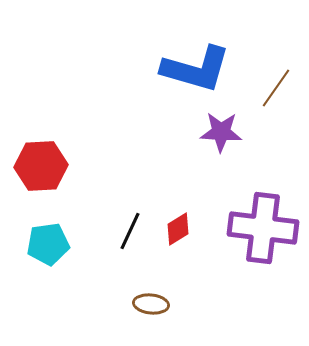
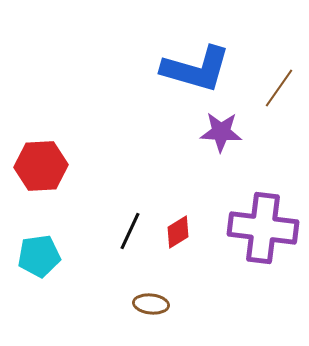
brown line: moved 3 px right
red diamond: moved 3 px down
cyan pentagon: moved 9 px left, 12 px down
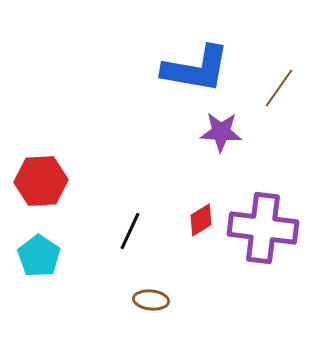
blue L-shape: rotated 6 degrees counterclockwise
red hexagon: moved 15 px down
red diamond: moved 23 px right, 12 px up
cyan pentagon: rotated 30 degrees counterclockwise
brown ellipse: moved 4 px up
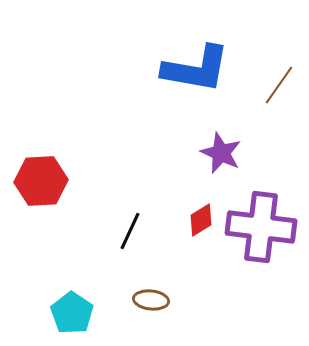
brown line: moved 3 px up
purple star: moved 21 px down; rotated 21 degrees clockwise
purple cross: moved 2 px left, 1 px up
cyan pentagon: moved 33 px right, 57 px down
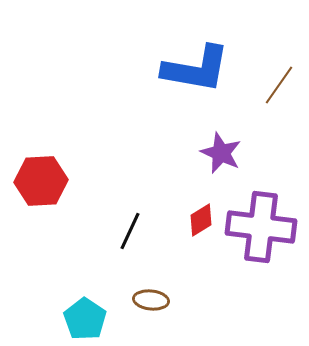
cyan pentagon: moved 13 px right, 6 px down
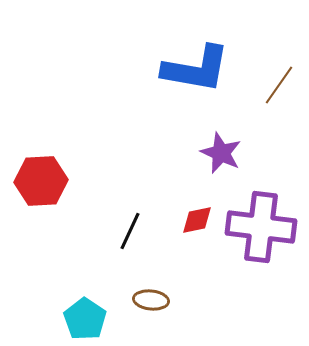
red diamond: moved 4 px left; rotated 20 degrees clockwise
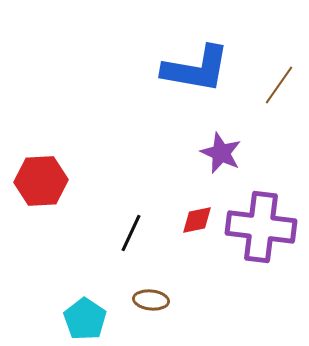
black line: moved 1 px right, 2 px down
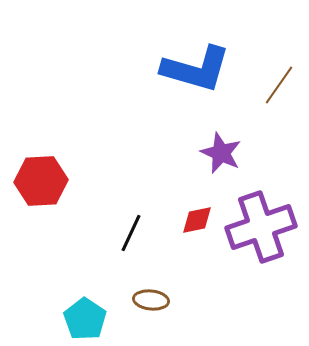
blue L-shape: rotated 6 degrees clockwise
purple cross: rotated 26 degrees counterclockwise
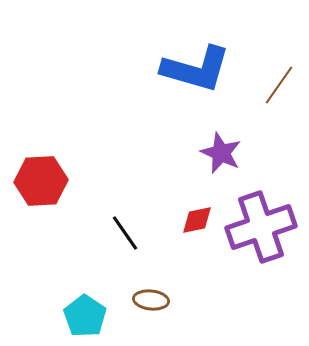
black line: moved 6 px left; rotated 60 degrees counterclockwise
cyan pentagon: moved 3 px up
